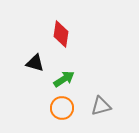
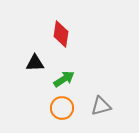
black triangle: rotated 18 degrees counterclockwise
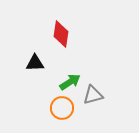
green arrow: moved 6 px right, 3 px down
gray triangle: moved 8 px left, 11 px up
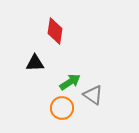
red diamond: moved 6 px left, 3 px up
gray triangle: rotated 50 degrees clockwise
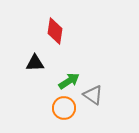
green arrow: moved 1 px left, 1 px up
orange circle: moved 2 px right
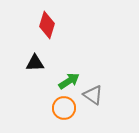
red diamond: moved 8 px left, 6 px up; rotated 8 degrees clockwise
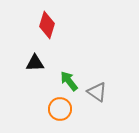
green arrow: rotated 95 degrees counterclockwise
gray triangle: moved 4 px right, 3 px up
orange circle: moved 4 px left, 1 px down
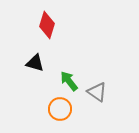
black triangle: rotated 18 degrees clockwise
